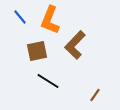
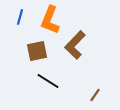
blue line: rotated 56 degrees clockwise
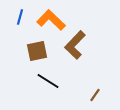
orange L-shape: moved 1 px right; rotated 112 degrees clockwise
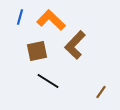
brown line: moved 6 px right, 3 px up
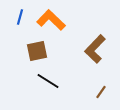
brown L-shape: moved 20 px right, 4 px down
